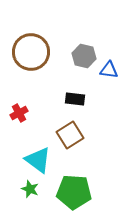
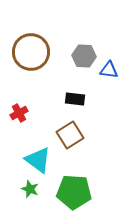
gray hexagon: rotated 10 degrees counterclockwise
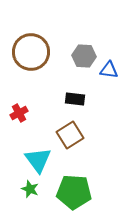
cyan triangle: rotated 16 degrees clockwise
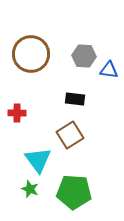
brown circle: moved 2 px down
red cross: moved 2 px left; rotated 30 degrees clockwise
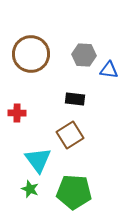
gray hexagon: moved 1 px up
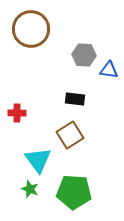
brown circle: moved 25 px up
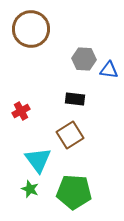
gray hexagon: moved 4 px down
red cross: moved 4 px right, 2 px up; rotated 30 degrees counterclockwise
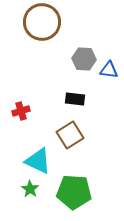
brown circle: moved 11 px right, 7 px up
red cross: rotated 12 degrees clockwise
cyan triangle: moved 1 px down; rotated 28 degrees counterclockwise
green star: rotated 12 degrees clockwise
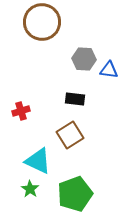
green pentagon: moved 1 px right, 2 px down; rotated 24 degrees counterclockwise
